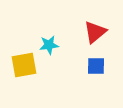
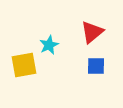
red triangle: moved 3 px left
cyan star: rotated 18 degrees counterclockwise
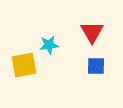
red triangle: rotated 20 degrees counterclockwise
cyan star: rotated 18 degrees clockwise
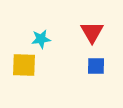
cyan star: moved 8 px left, 6 px up
yellow square: rotated 12 degrees clockwise
